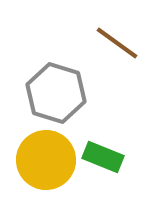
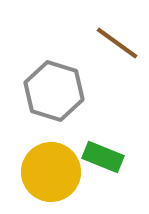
gray hexagon: moved 2 px left, 2 px up
yellow circle: moved 5 px right, 12 px down
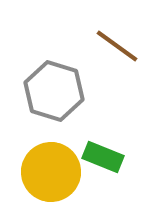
brown line: moved 3 px down
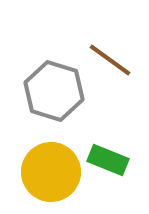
brown line: moved 7 px left, 14 px down
green rectangle: moved 5 px right, 3 px down
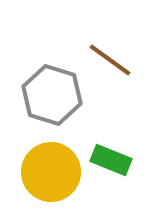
gray hexagon: moved 2 px left, 4 px down
green rectangle: moved 3 px right
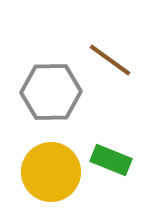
gray hexagon: moved 1 px left, 3 px up; rotated 18 degrees counterclockwise
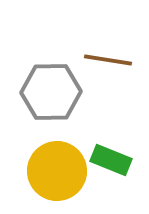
brown line: moved 2 px left; rotated 27 degrees counterclockwise
yellow circle: moved 6 px right, 1 px up
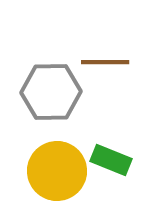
brown line: moved 3 px left, 2 px down; rotated 9 degrees counterclockwise
